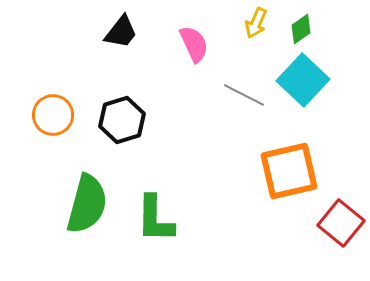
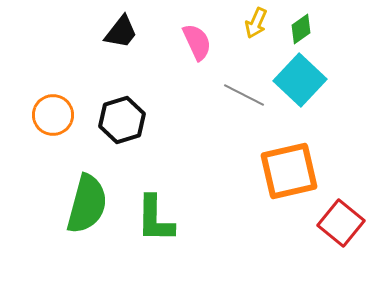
pink semicircle: moved 3 px right, 2 px up
cyan square: moved 3 px left
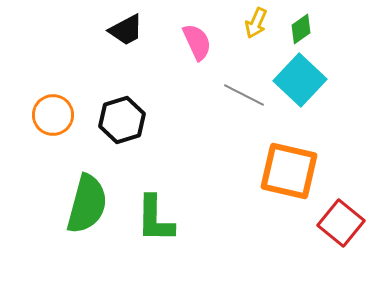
black trapezoid: moved 5 px right, 2 px up; rotated 24 degrees clockwise
orange square: rotated 26 degrees clockwise
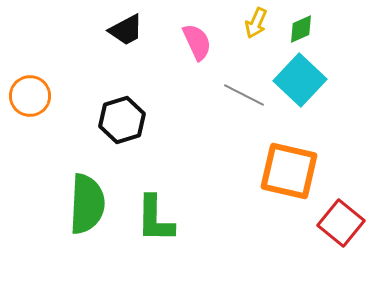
green diamond: rotated 12 degrees clockwise
orange circle: moved 23 px left, 19 px up
green semicircle: rotated 12 degrees counterclockwise
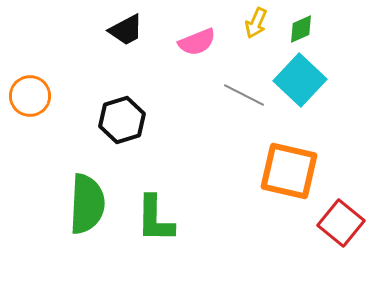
pink semicircle: rotated 93 degrees clockwise
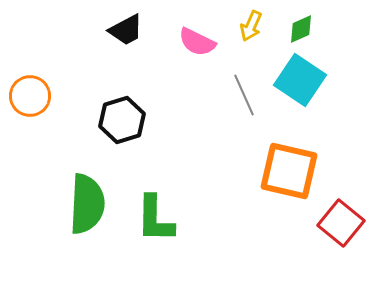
yellow arrow: moved 5 px left, 3 px down
pink semicircle: rotated 48 degrees clockwise
cyan square: rotated 9 degrees counterclockwise
gray line: rotated 39 degrees clockwise
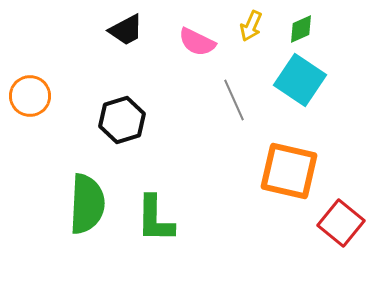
gray line: moved 10 px left, 5 px down
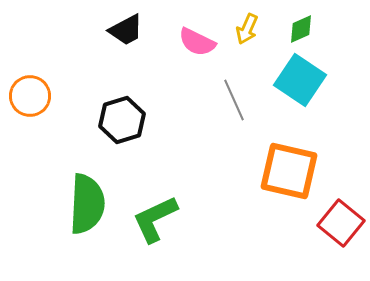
yellow arrow: moved 4 px left, 3 px down
green L-shape: rotated 64 degrees clockwise
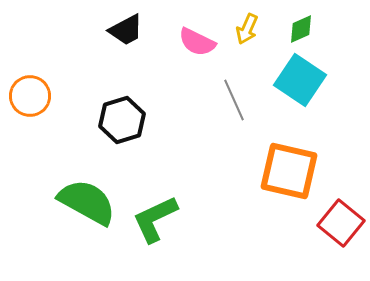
green semicircle: moved 2 px up; rotated 64 degrees counterclockwise
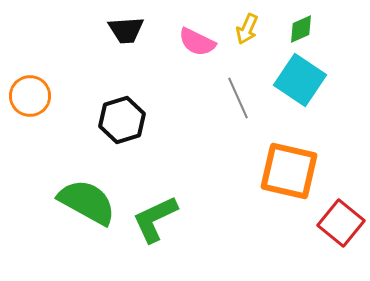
black trapezoid: rotated 24 degrees clockwise
gray line: moved 4 px right, 2 px up
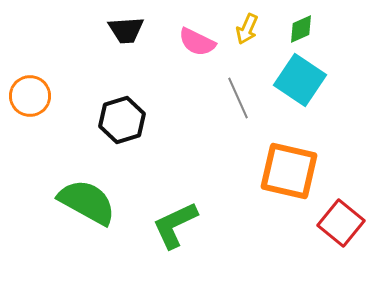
green L-shape: moved 20 px right, 6 px down
